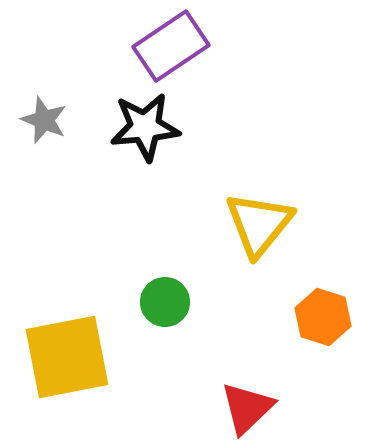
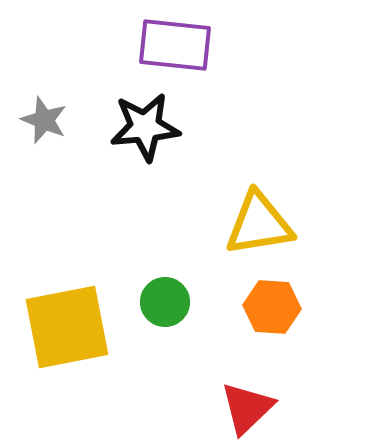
purple rectangle: moved 4 px right, 1 px up; rotated 40 degrees clockwise
yellow triangle: rotated 42 degrees clockwise
orange hexagon: moved 51 px left, 10 px up; rotated 14 degrees counterclockwise
yellow square: moved 30 px up
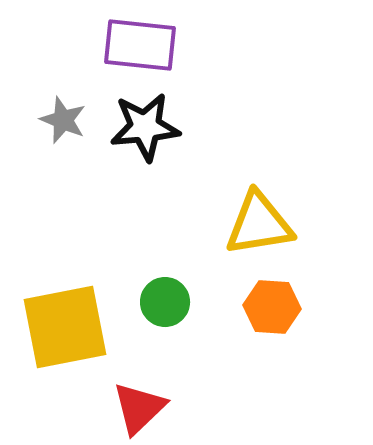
purple rectangle: moved 35 px left
gray star: moved 19 px right
yellow square: moved 2 px left
red triangle: moved 108 px left
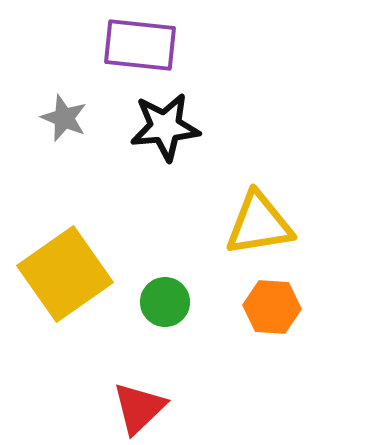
gray star: moved 1 px right, 2 px up
black star: moved 20 px right
yellow square: moved 53 px up; rotated 24 degrees counterclockwise
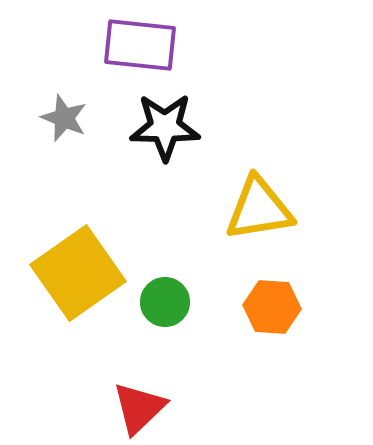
black star: rotated 6 degrees clockwise
yellow triangle: moved 15 px up
yellow square: moved 13 px right, 1 px up
